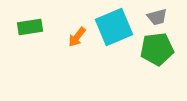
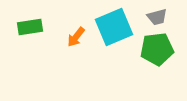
orange arrow: moved 1 px left
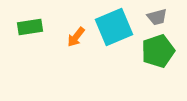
green pentagon: moved 1 px right, 2 px down; rotated 12 degrees counterclockwise
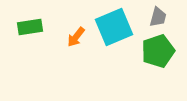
gray trapezoid: moved 1 px right; rotated 60 degrees counterclockwise
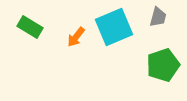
green rectangle: rotated 40 degrees clockwise
green pentagon: moved 5 px right, 14 px down
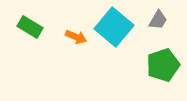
gray trapezoid: moved 3 px down; rotated 15 degrees clockwise
cyan square: rotated 27 degrees counterclockwise
orange arrow: rotated 105 degrees counterclockwise
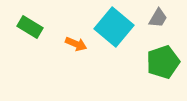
gray trapezoid: moved 2 px up
orange arrow: moved 7 px down
green pentagon: moved 3 px up
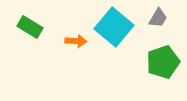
orange arrow: moved 3 px up; rotated 20 degrees counterclockwise
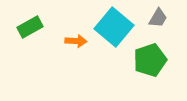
green rectangle: rotated 60 degrees counterclockwise
green pentagon: moved 13 px left, 2 px up
